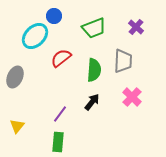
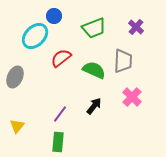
green semicircle: rotated 70 degrees counterclockwise
black arrow: moved 2 px right, 4 px down
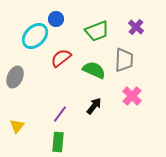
blue circle: moved 2 px right, 3 px down
green trapezoid: moved 3 px right, 3 px down
gray trapezoid: moved 1 px right, 1 px up
pink cross: moved 1 px up
